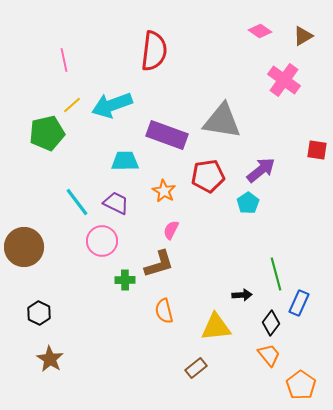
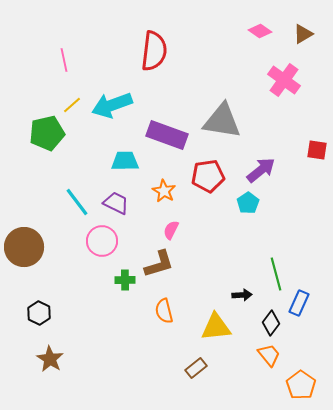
brown triangle: moved 2 px up
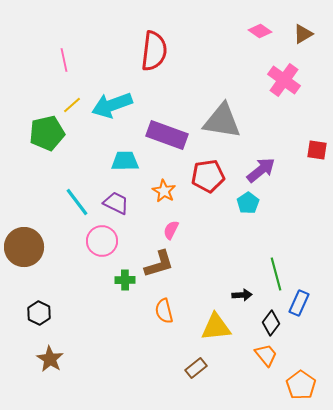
orange trapezoid: moved 3 px left
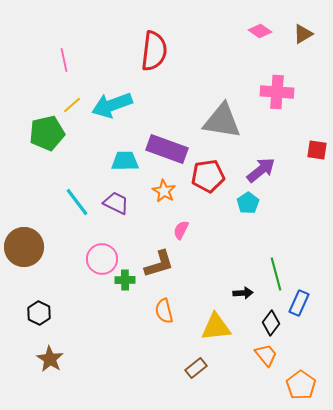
pink cross: moved 7 px left, 12 px down; rotated 32 degrees counterclockwise
purple rectangle: moved 14 px down
pink semicircle: moved 10 px right
pink circle: moved 18 px down
black arrow: moved 1 px right, 2 px up
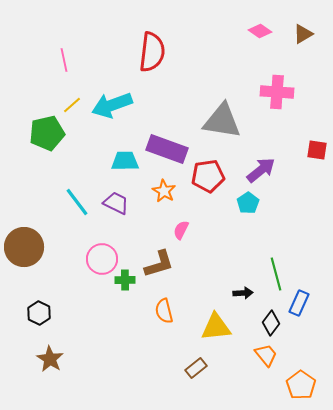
red semicircle: moved 2 px left, 1 px down
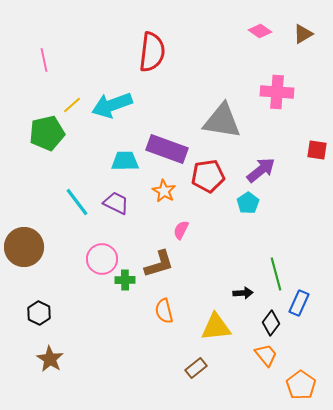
pink line: moved 20 px left
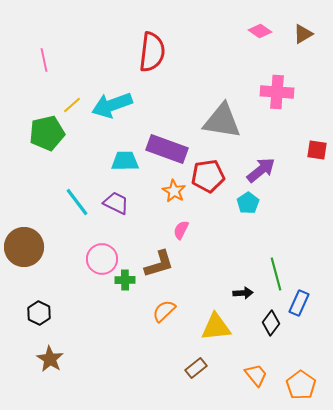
orange star: moved 10 px right
orange semicircle: rotated 60 degrees clockwise
orange trapezoid: moved 10 px left, 20 px down
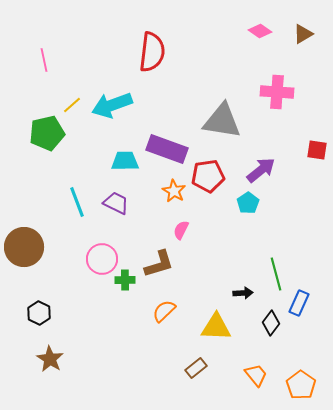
cyan line: rotated 16 degrees clockwise
yellow triangle: rotated 8 degrees clockwise
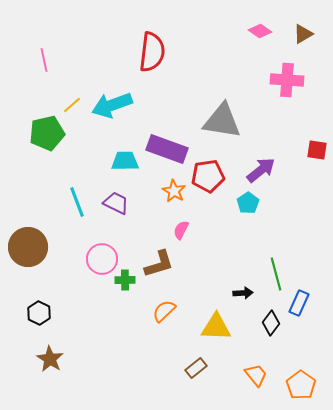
pink cross: moved 10 px right, 12 px up
brown circle: moved 4 px right
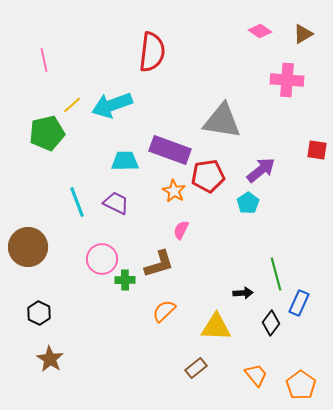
purple rectangle: moved 3 px right, 1 px down
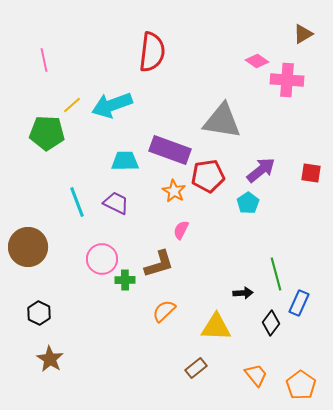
pink diamond: moved 3 px left, 30 px down
green pentagon: rotated 16 degrees clockwise
red square: moved 6 px left, 23 px down
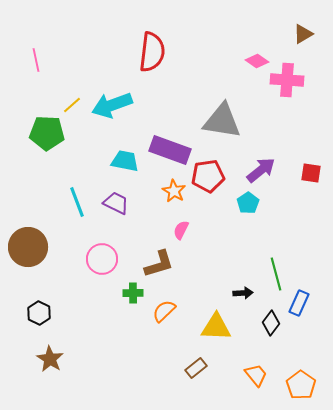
pink line: moved 8 px left
cyan trapezoid: rotated 12 degrees clockwise
green cross: moved 8 px right, 13 px down
